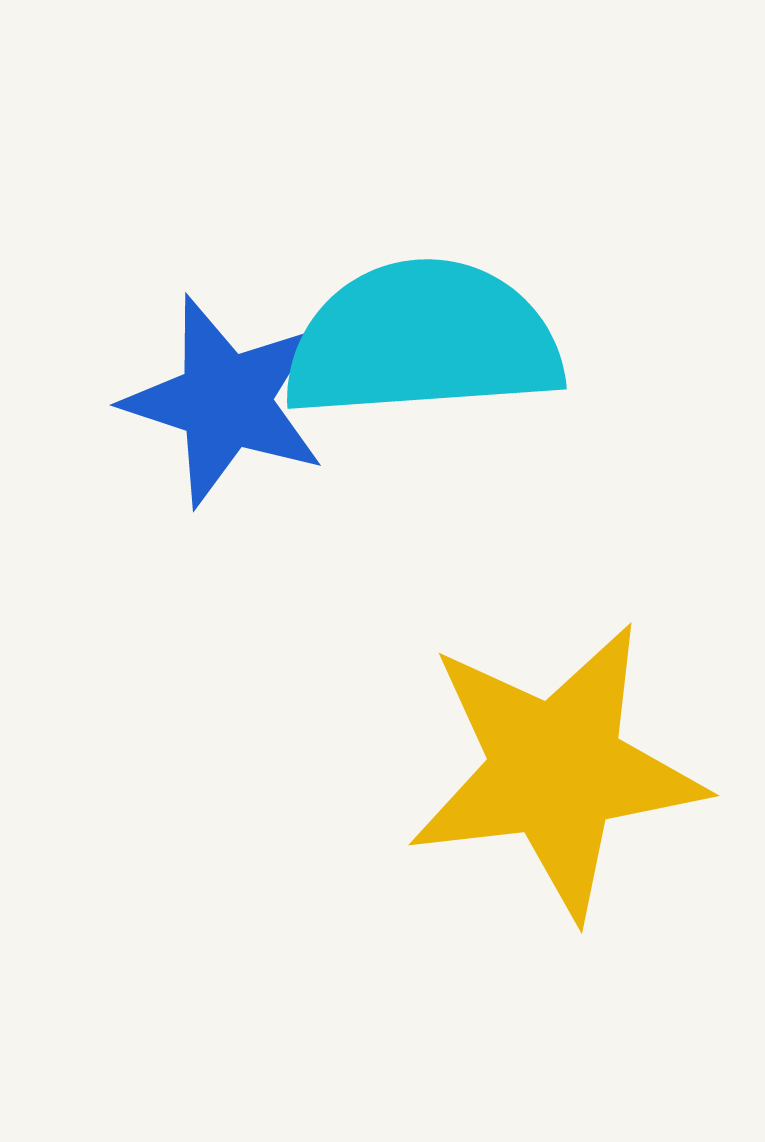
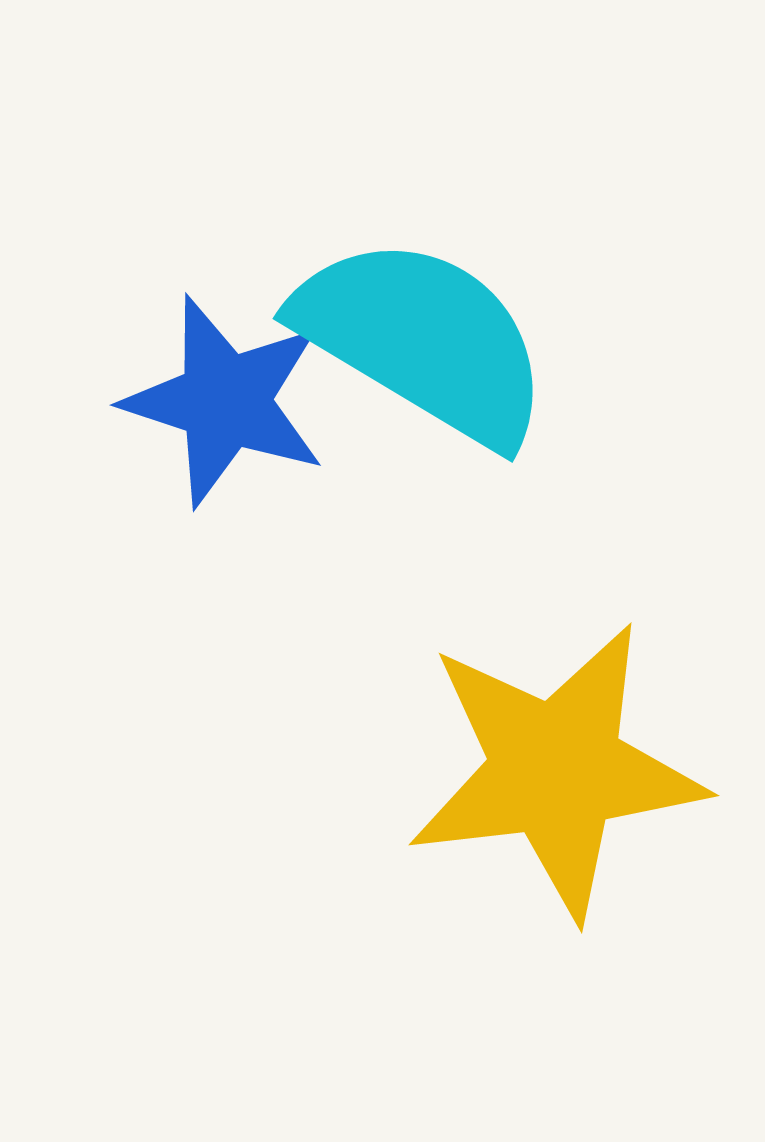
cyan semicircle: rotated 35 degrees clockwise
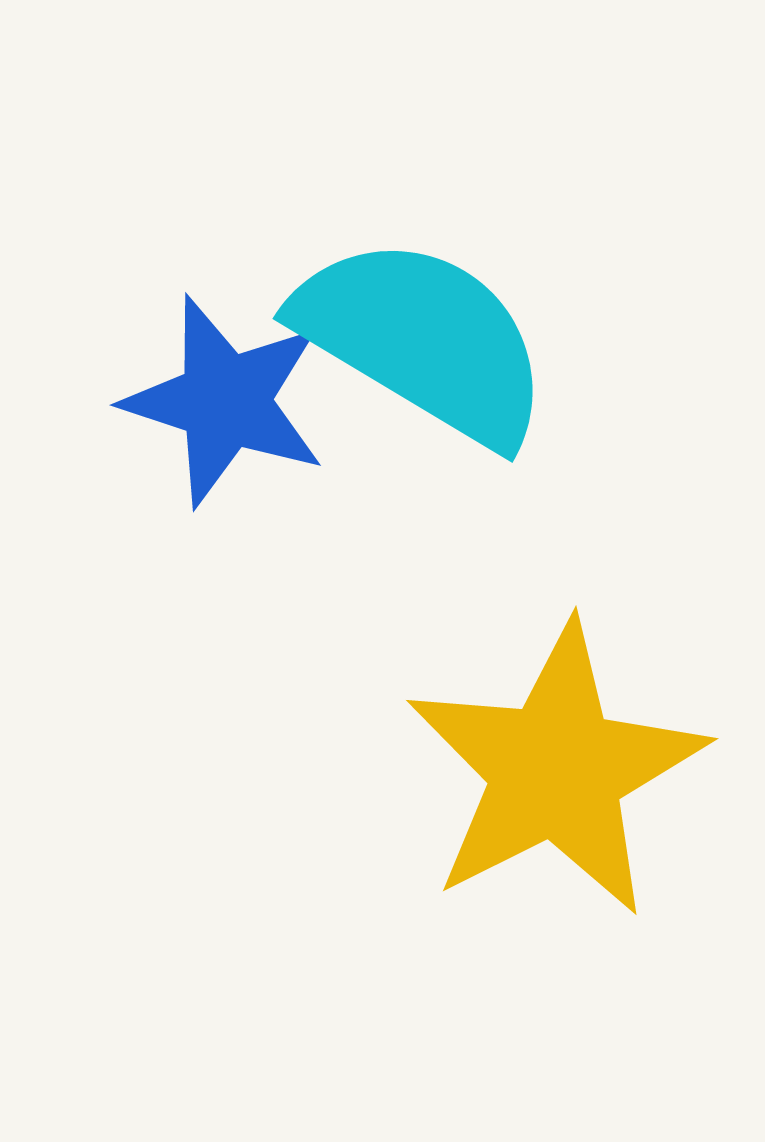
yellow star: rotated 20 degrees counterclockwise
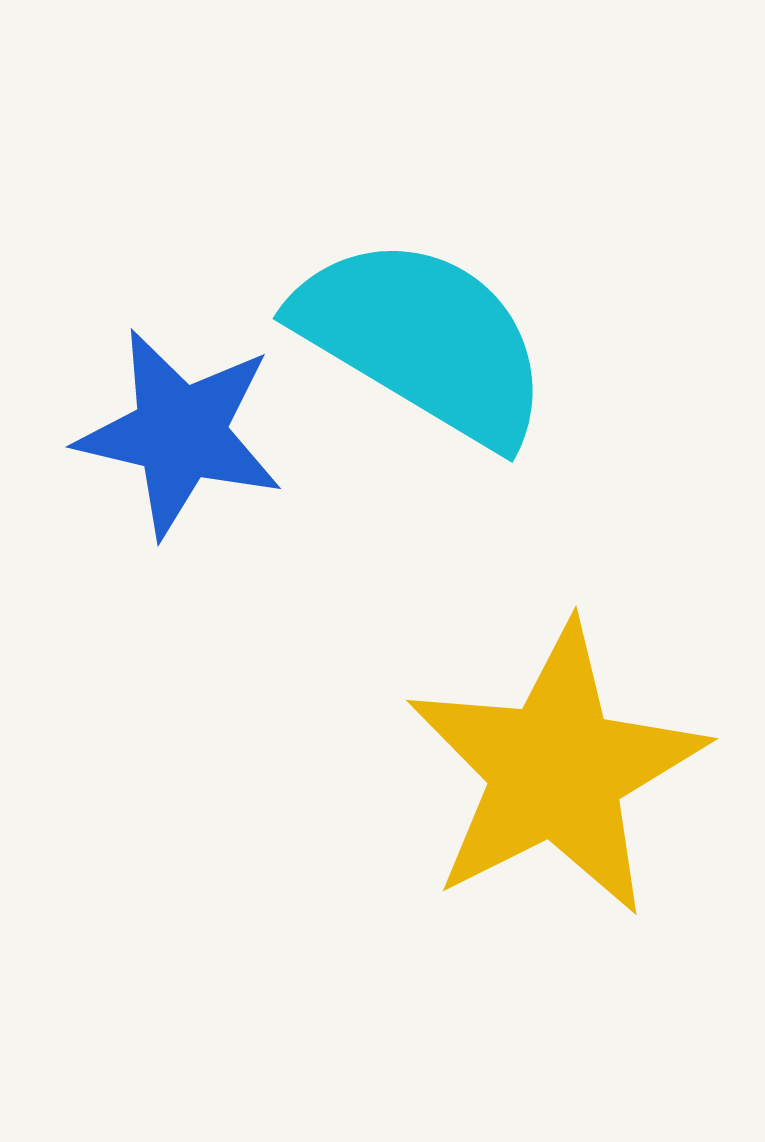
blue star: moved 45 px left, 32 px down; rotated 5 degrees counterclockwise
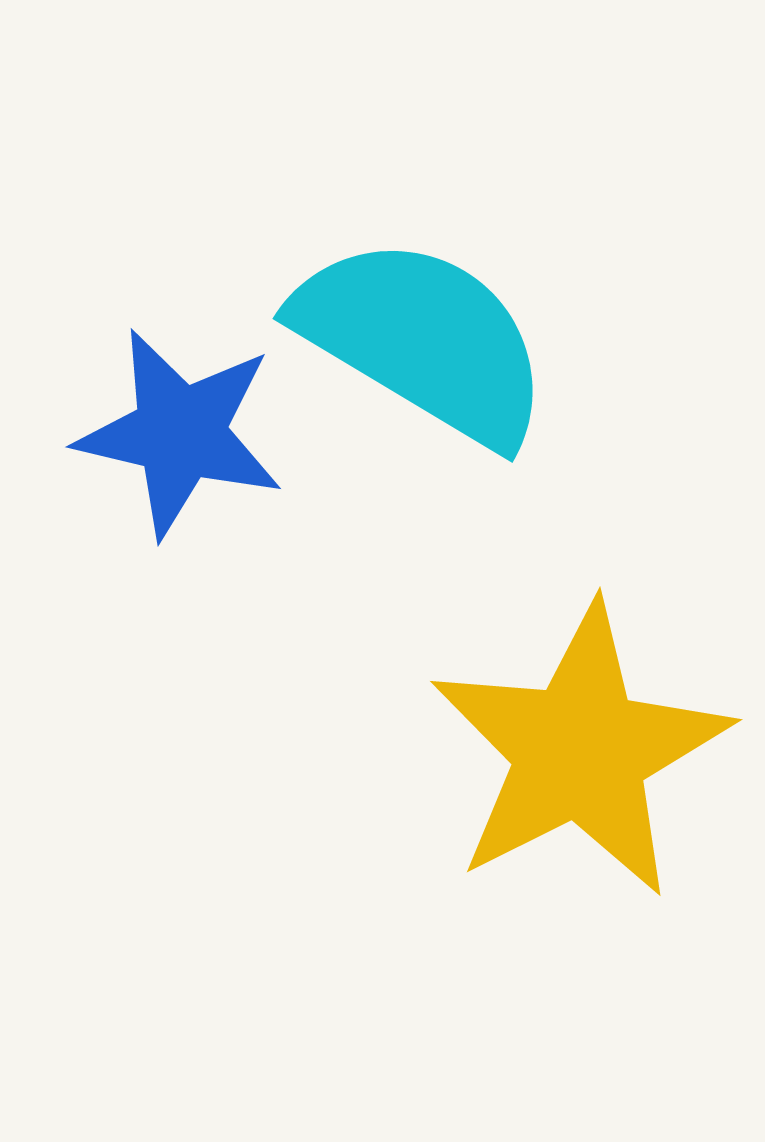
yellow star: moved 24 px right, 19 px up
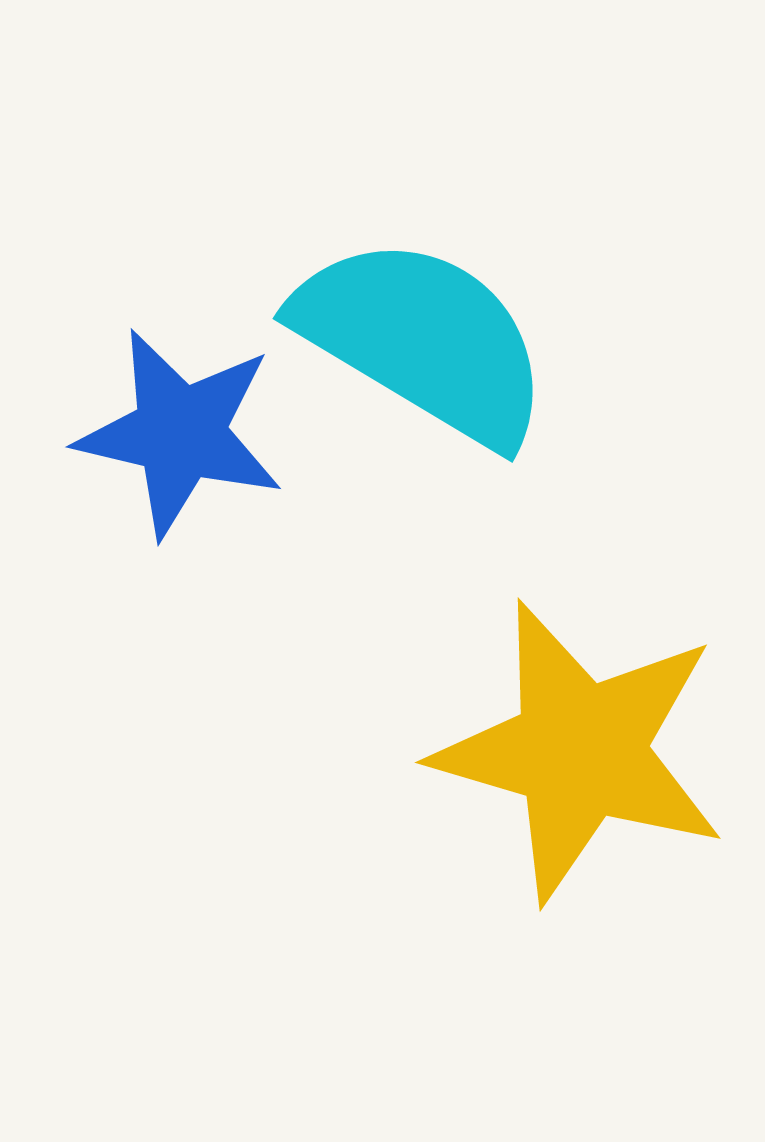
yellow star: rotated 29 degrees counterclockwise
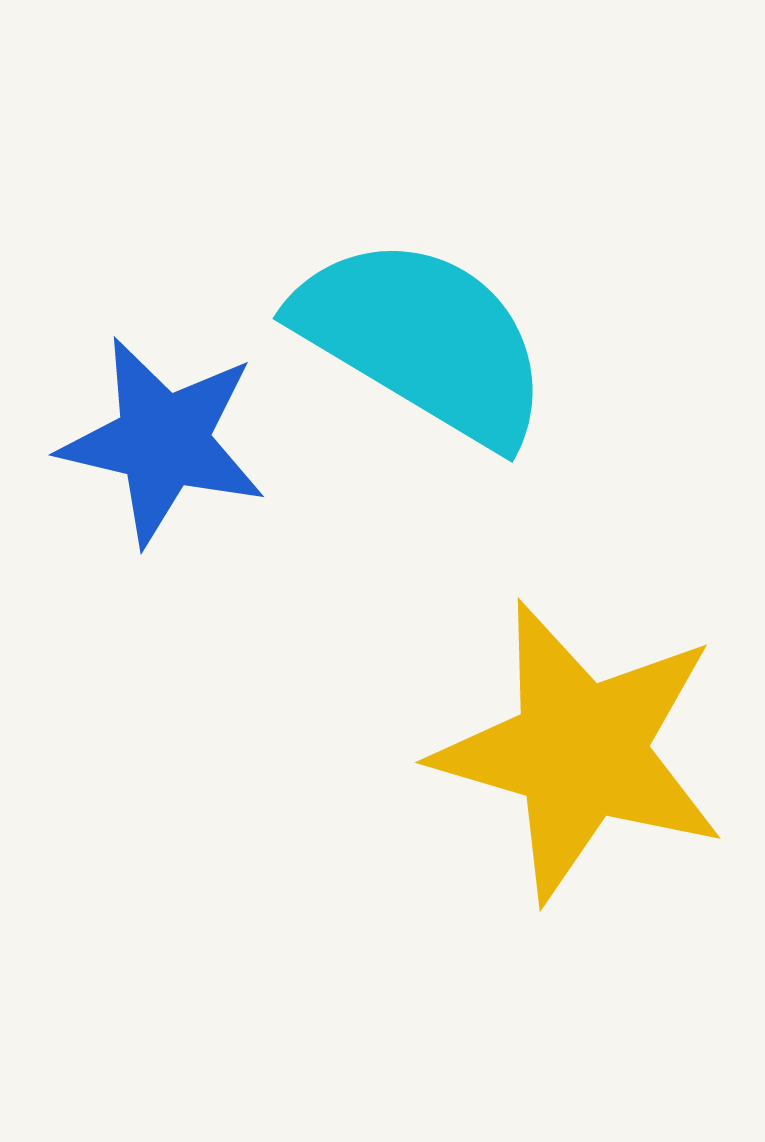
blue star: moved 17 px left, 8 px down
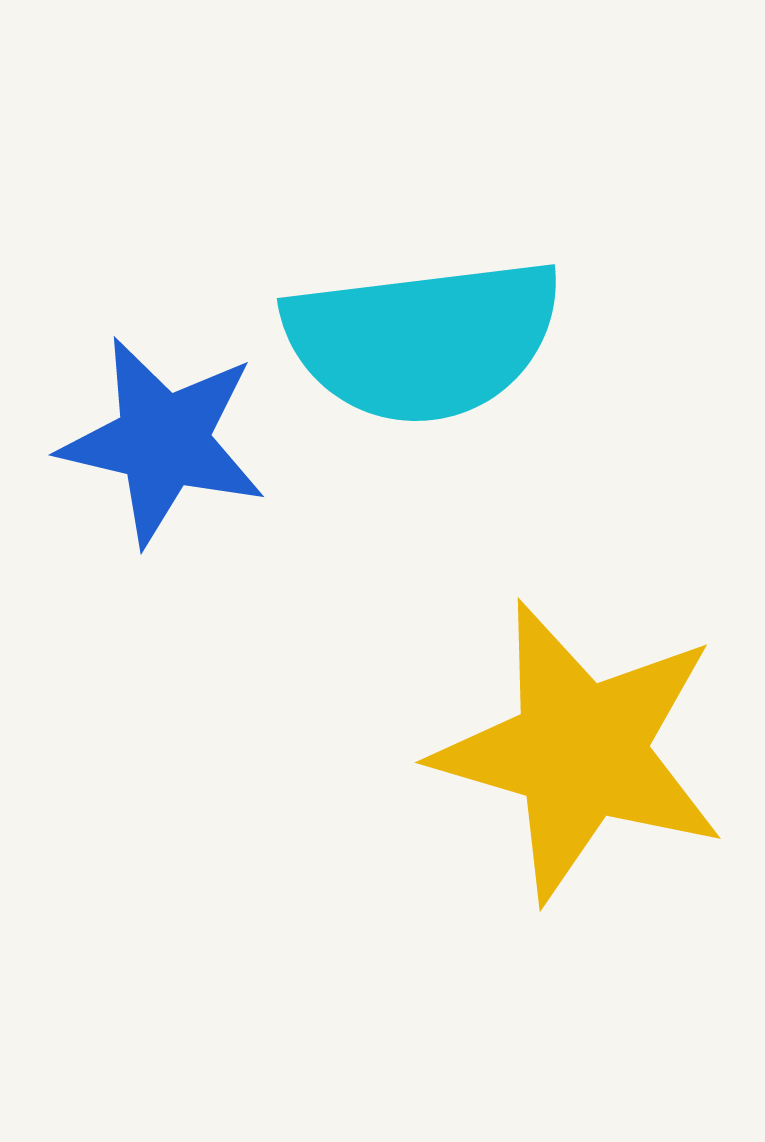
cyan semicircle: rotated 142 degrees clockwise
